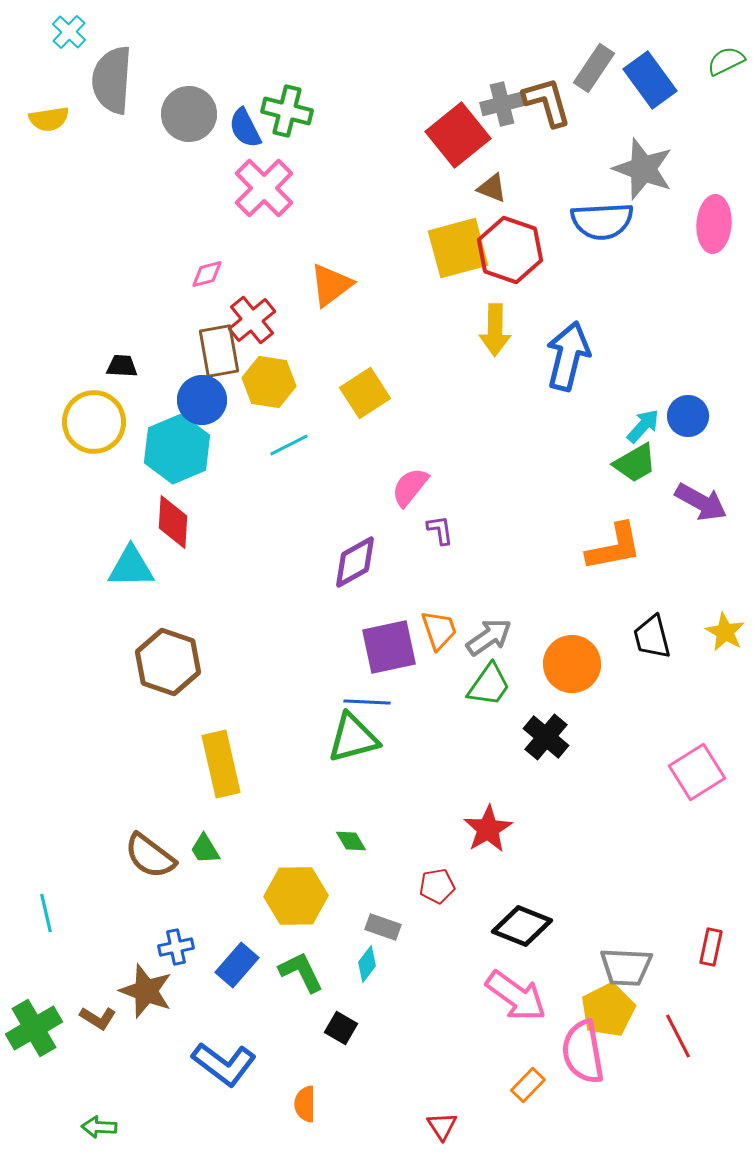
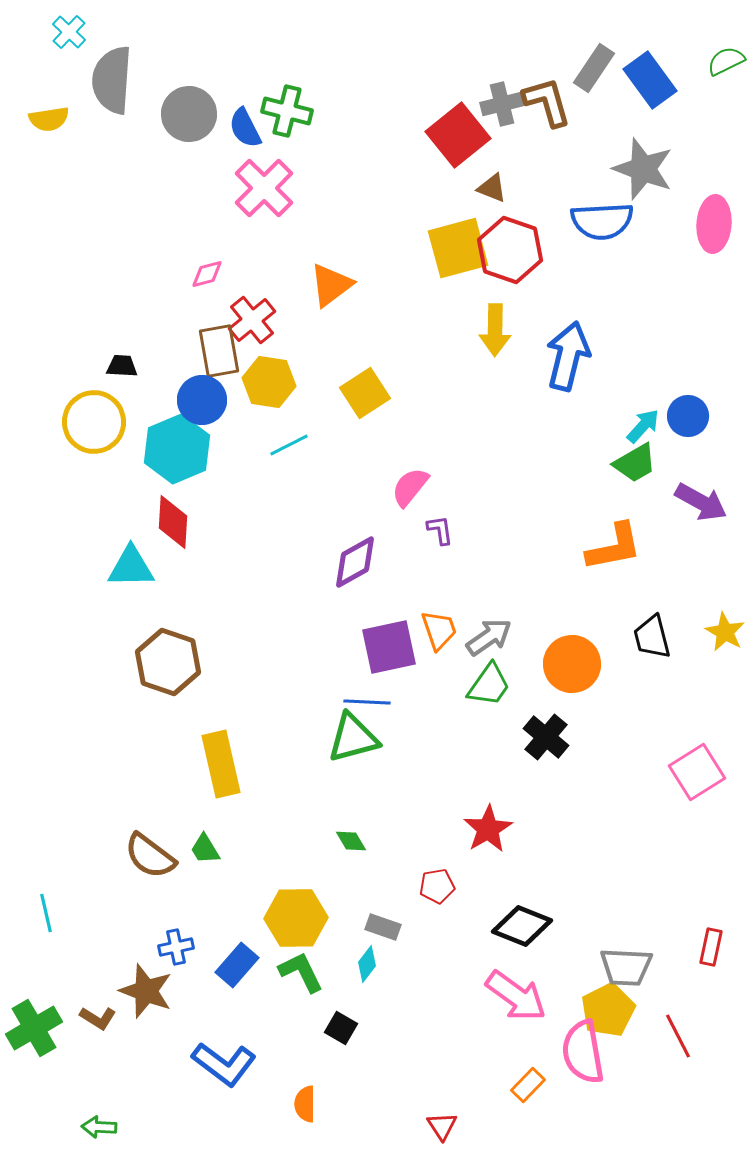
yellow hexagon at (296, 896): moved 22 px down
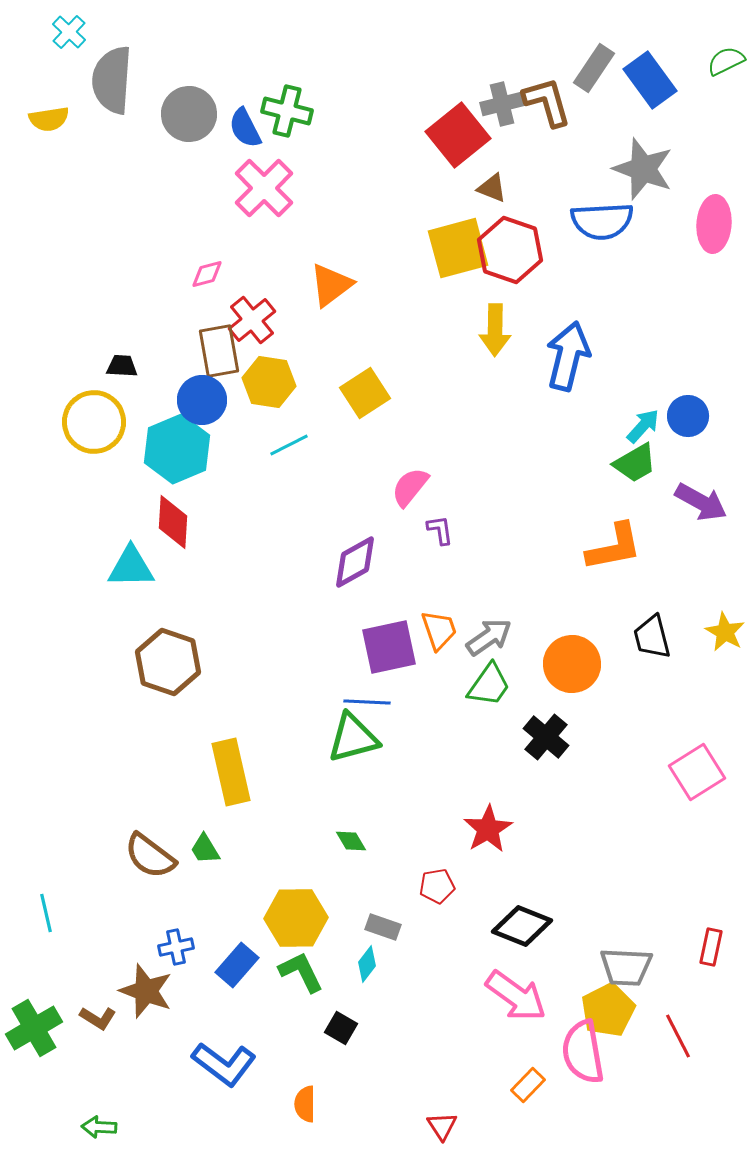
yellow rectangle at (221, 764): moved 10 px right, 8 px down
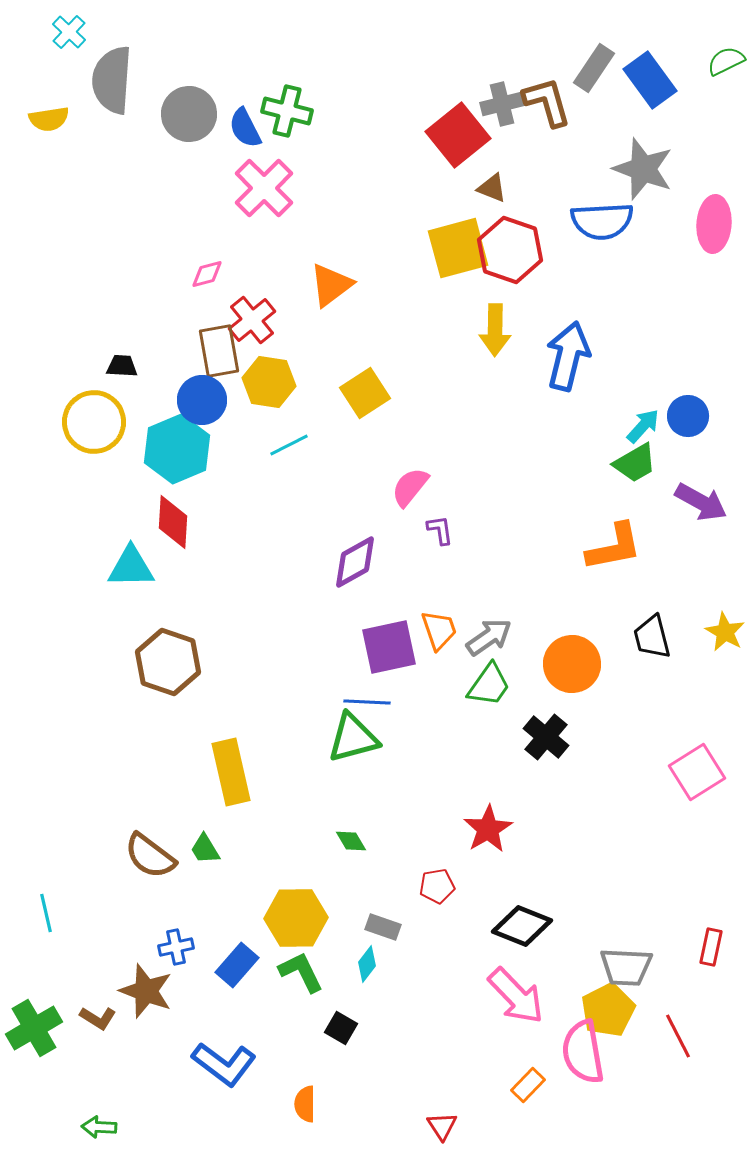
pink arrow at (516, 996): rotated 10 degrees clockwise
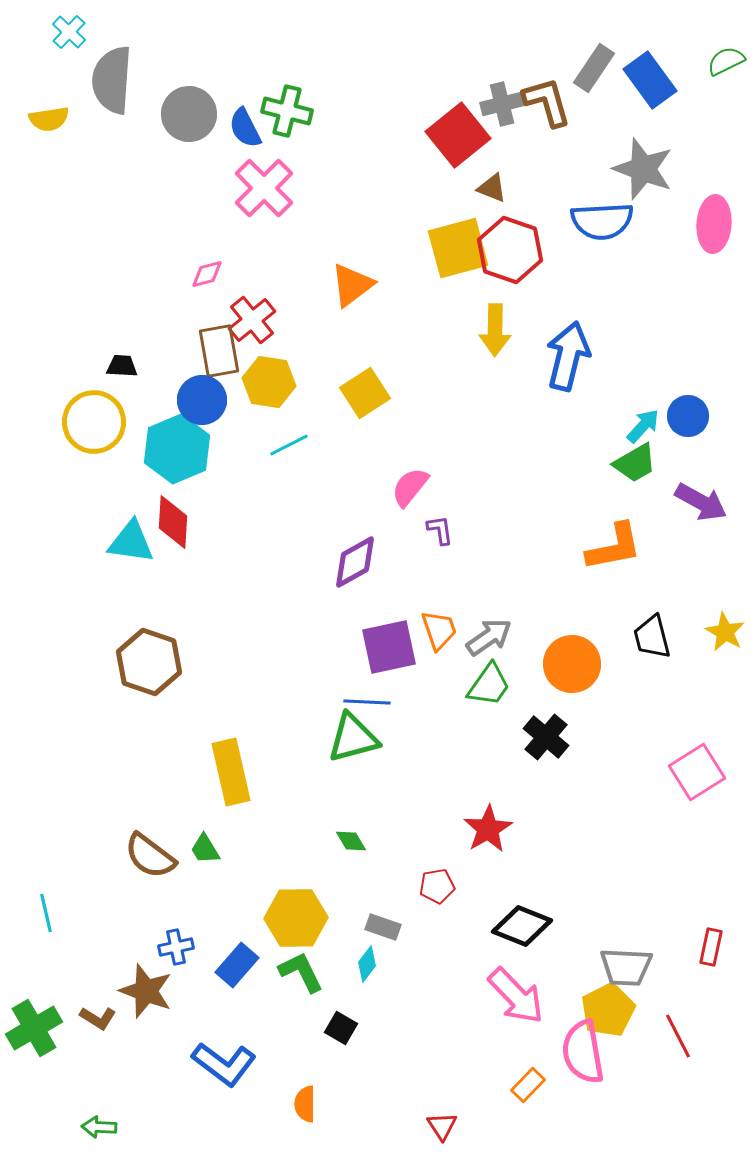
orange triangle at (331, 285): moved 21 px right
cyan triangle at (131, 567): moved 25 px up; rotated 9 degrees clockwise
brown hexagon at (168, 662): moved 19 px left
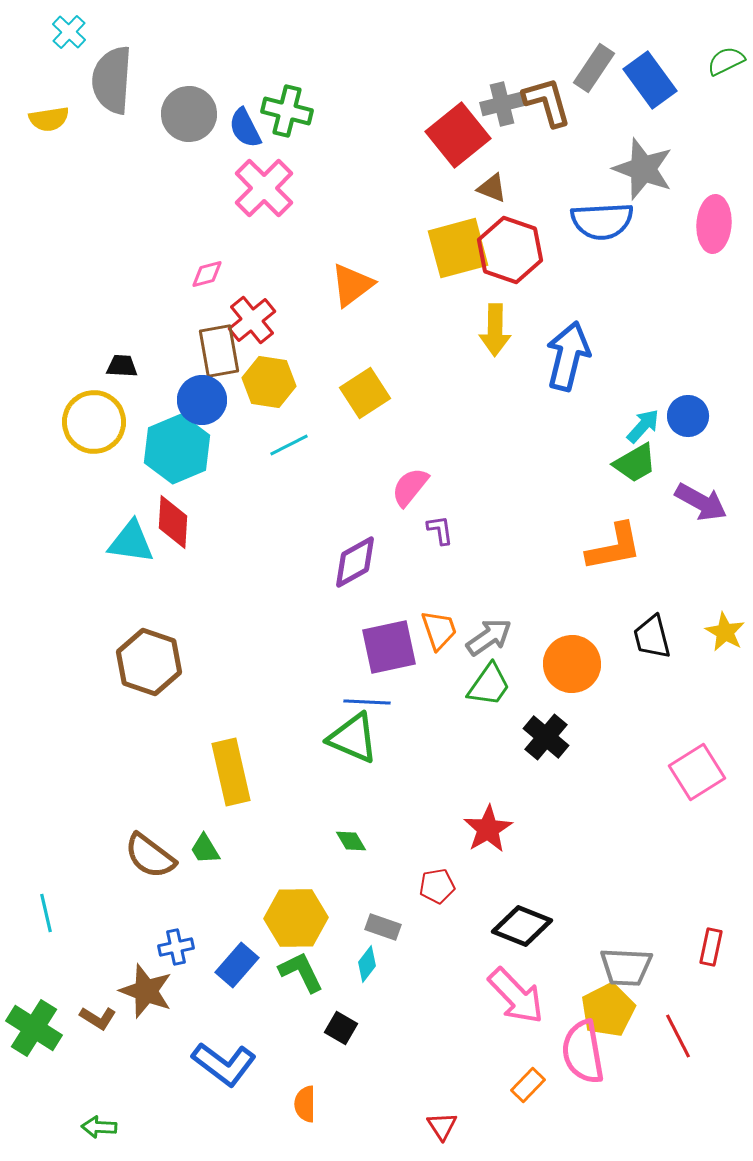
green triangle at (353, 738): rotated 38 degrees clockwise
green cross at (34, 1028): rotated 28 degrees counterclockwise
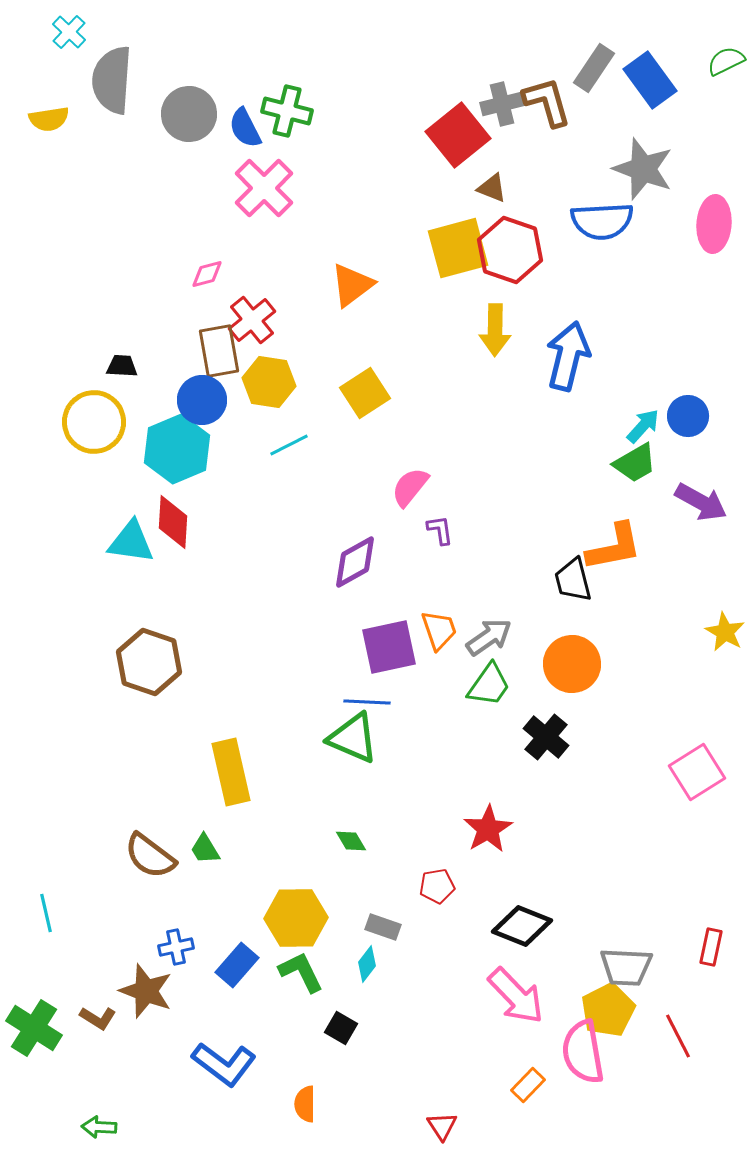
black trapezoid at (652, 637): moved 79 px left, 57 px up
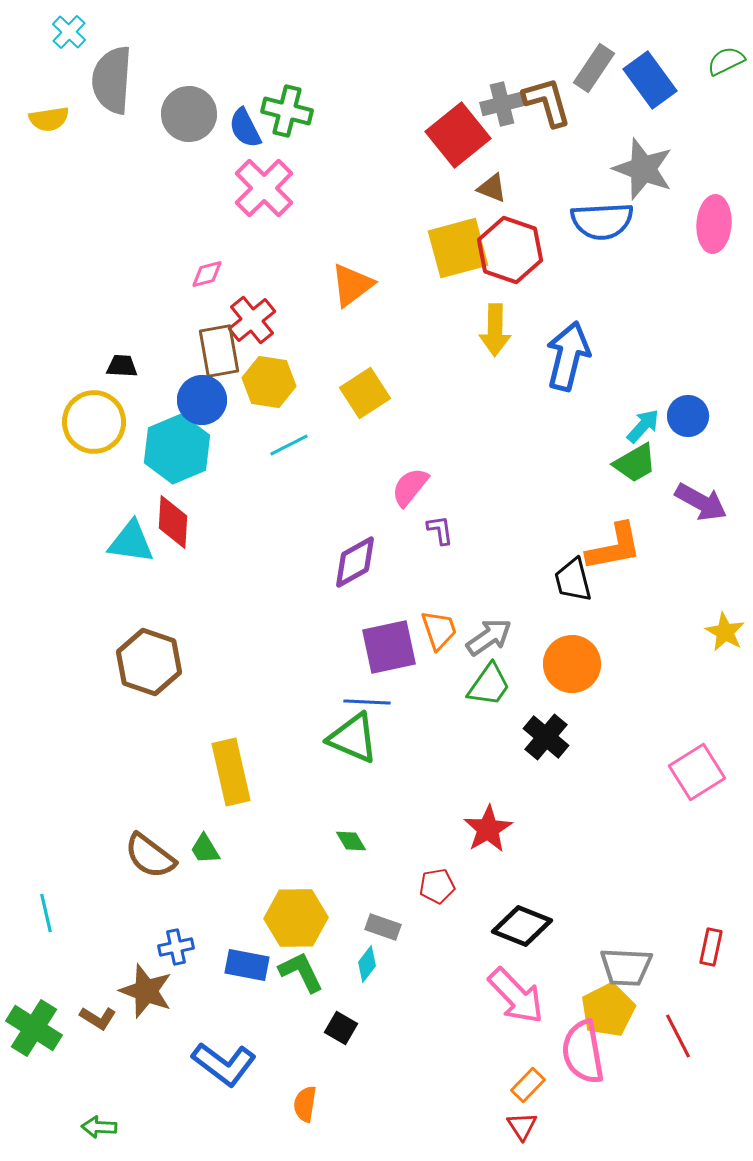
blue rectangle at (237, 965): moved 10 px right; rotated 60 degrees clockwise
orange semicircle at (305, 1104): rotated 9 degrees clockwise
red triangle at (442, 1126): moved 80 px right
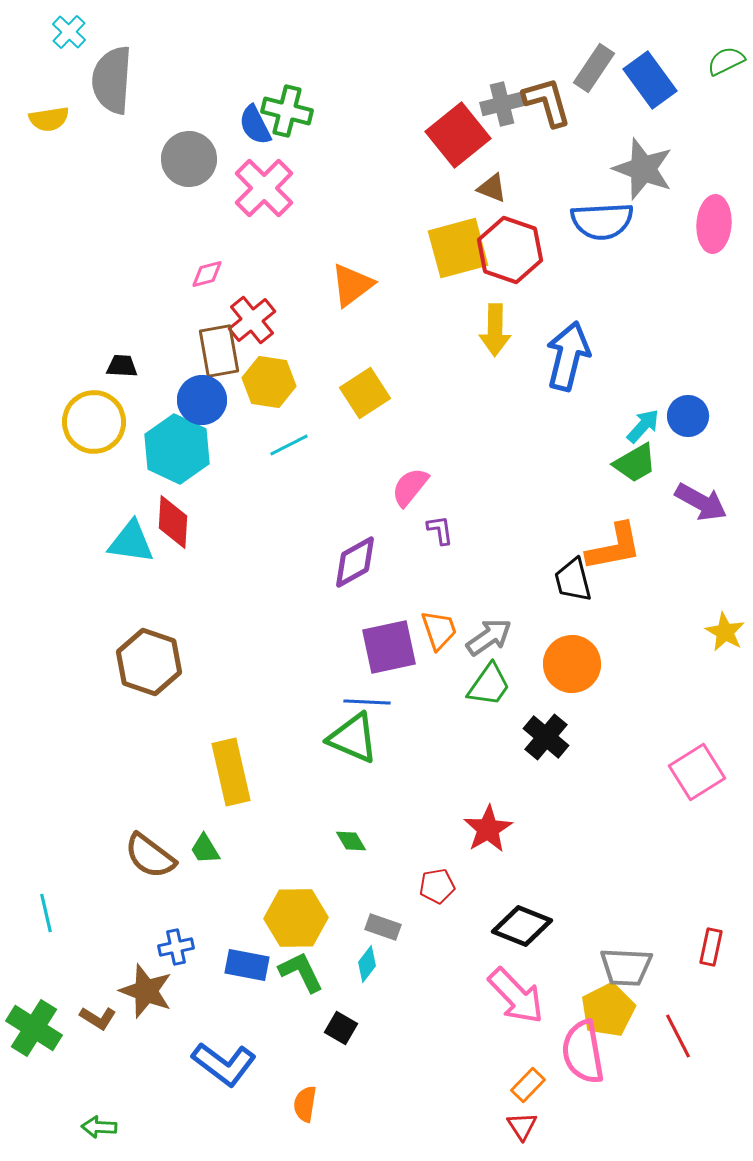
gray circle at (189, 114): moved 45 px down
blue semicircle at (245, 128): moved 10 px right, 3 px up
cyan hexagon at (177, 449): rotated 12 degrees counterclockwise
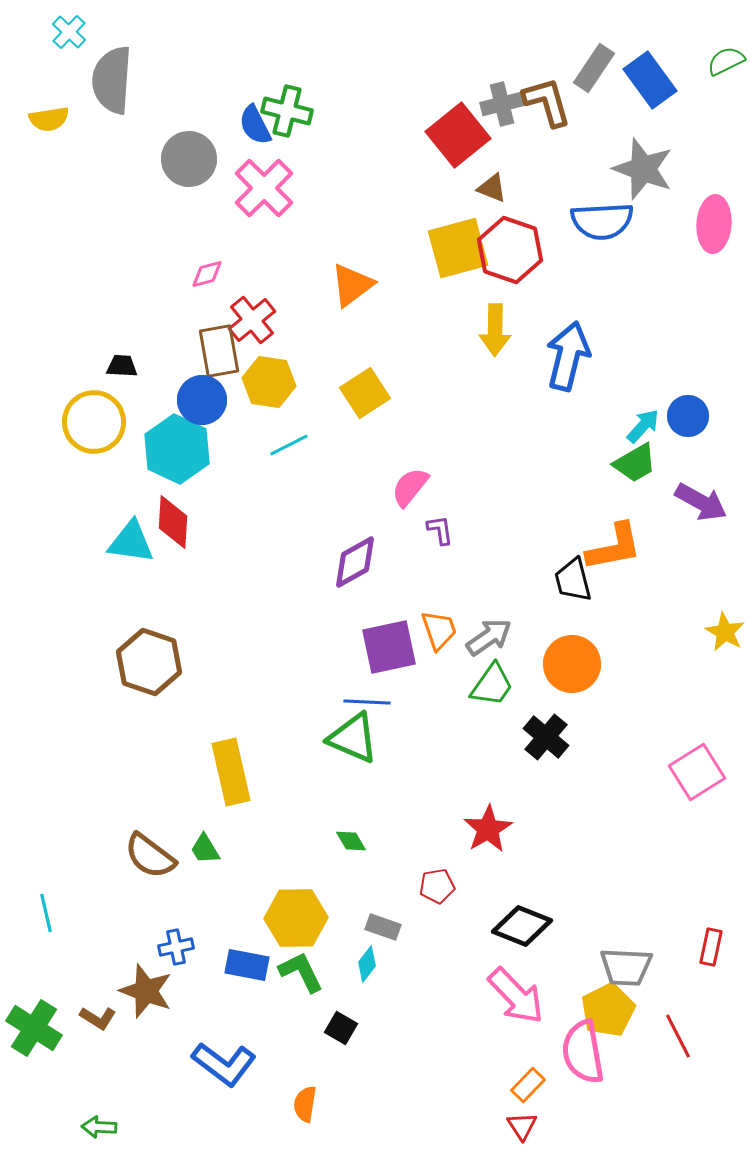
green trapezoid at (489, 685): moved 3 px right
